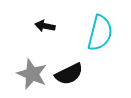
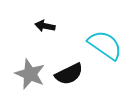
cyan semicircle: moved 5 px right, 12 px down; rotated 69 degrees counterclockwise
gray star: moved 2 px left
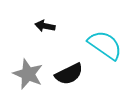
gray star: moved 2 px left
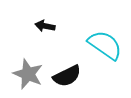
black semicircle: moved 2 px left, 2 px down
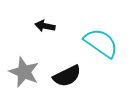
cyan semicircle: moved 4 px left, 2 px up
gray star: moved 4 px left, 2 px up
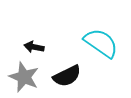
black arrow: moved 11 px left, 21 px down
gray star: moved 5 px down
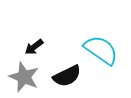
cyan semicircle: moved 7 px down
black arrow: rotated 48 degrees counterclockwise
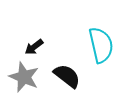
cyan semicircle: moved 5 px up; rotated 42 degrees clockwise
black semicircle: rotated 116 degrees counterclockwise
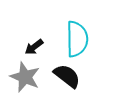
cyan semicircle: moved 24 px left, 6 px up; rotated 12 degrees clockwise
gray star: moved 1 px right
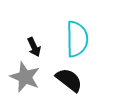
black arrow: rotated 78 degrees counterclockwise
black semicircle: moved 2 px right, 4 px down
